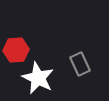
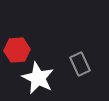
red hexagon: moved 1 px right
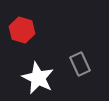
red hexagon: moved 5 px right, 20 px up; rotated 20 degrees clockwise
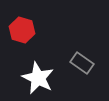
gray rectangle: moved 2 px right, 1 px up; rotated 30 degrees counterclockwise
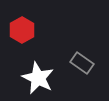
red hexagon: rotated 15 degrees clockwise
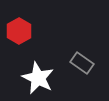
red hexagon: moved 3 px left, 1 px down
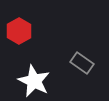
white star: moved 4 px left, 3 px down
